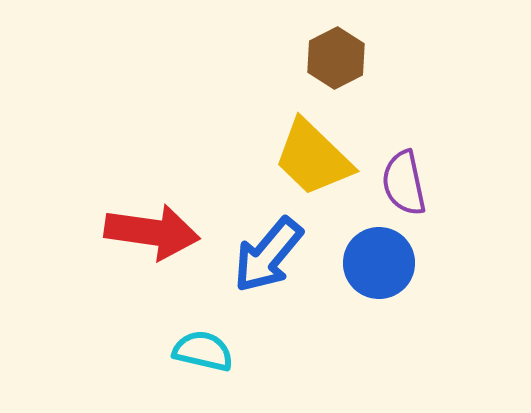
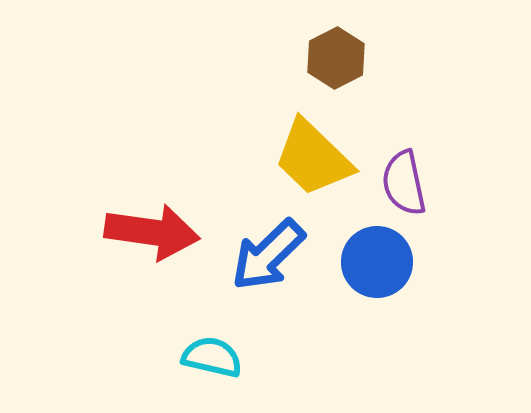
blue arrow: rotated 6 degrees clockwise
blue circle: moved 2 px left, 1 px up
cyan semicircle: moved 9 px right, 6 px down
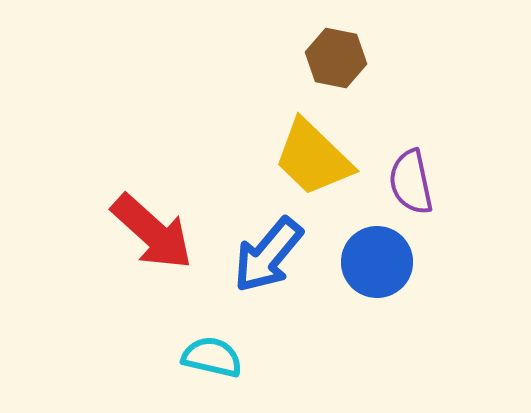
brown hexagon: rotated 22 degrees counterclockwise
purple semicircle: moved 7 px right, 1 px up
red arrow: rotated 34 degrees clockwise
blue arrow: rotated 6 degrees counterclockwise
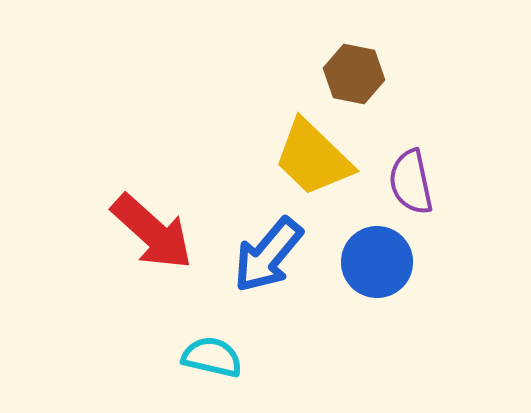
brown hexagon: moved 18 px right, 16 px down
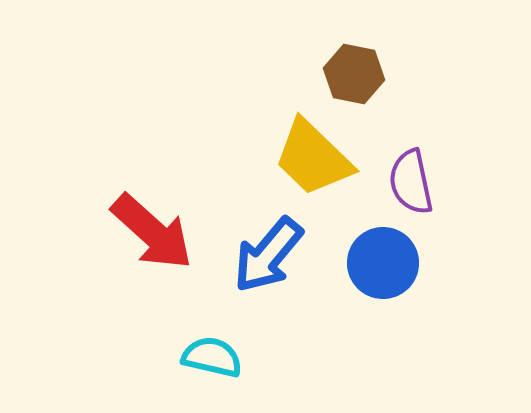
blue circle: moved 6 px right, 1 px down
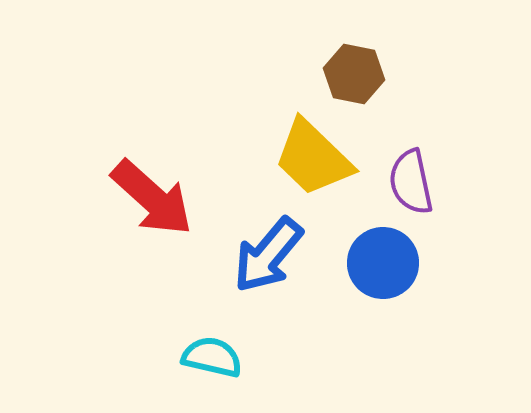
red arrow: moved 34 px up
